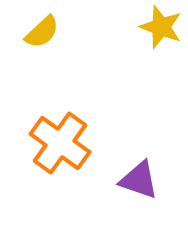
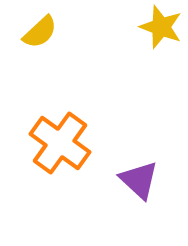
yellow semicircle: moved 2 px left
purple triangle: rotated 24 degrees clockwise
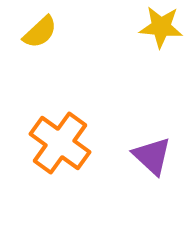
yellow star: rotated 15 degrees counterclockwise
purple triangle: moved 13 px right, 24 px up
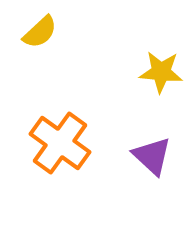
yellow star: moved 45 px down
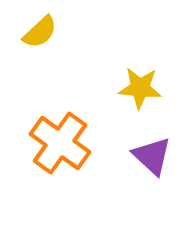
yellow star: moved 21 px left, 16 px down
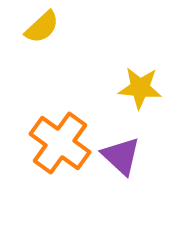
yellow semicircle: moved 2 px right, 5 px up
purple triangle: moved 31 px left
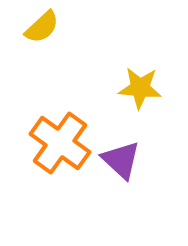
purple triangle: moved 4 px down
